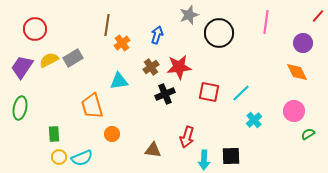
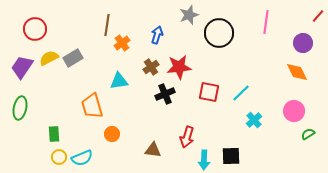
yellow semicircle: moved 2 px up
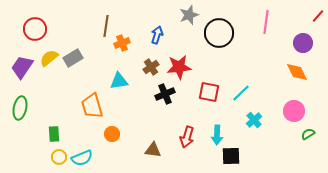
brown line: moved 1 px left, 1 px down
orange cross: rotated 14 degrees clockwise
yellow semicircle: rotated 12 degrees counterclockwise
cyan arrow: moved 13 px right, 25 px up
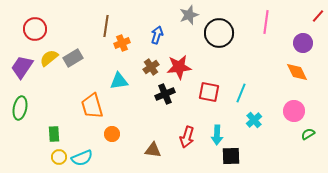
cyan line: rotated 24 degrees counterclockwise
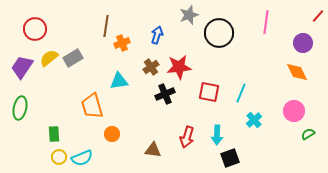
black square: moved 1 px left, 2 px down; rotated 18 degrees counterclockwise
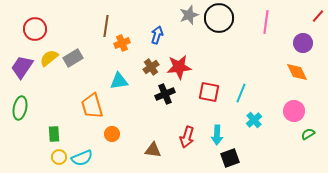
black circle: moved 15 px up
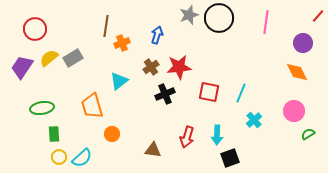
cyan triangle: rotated 30 degrees counterclockwise
green ellipse: moved 22 px right; rotated 70 degrees clockwise
cyan semicircle: rotated 20 degrees counterclockwise
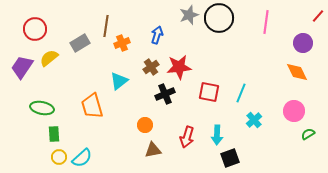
gray rectangle: moved 7 px right, 15 px up
green ellipse: rotated 20 degrees clockwise
orange circle: moved 33 px right, 9 px up
brown triangle: rotated 18 degrees counterclockwise
